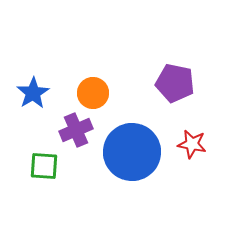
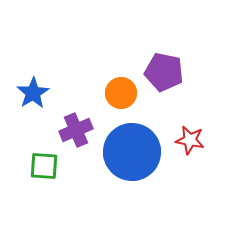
purple pentagon: moved 11 px left, 11 px up
orange circle: moved 28 px right
red star: moved 2 px left, 4 px up
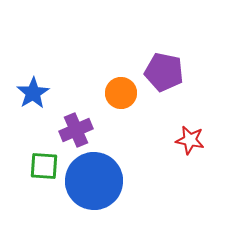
blue circle: moved 38 px left, 29 px down
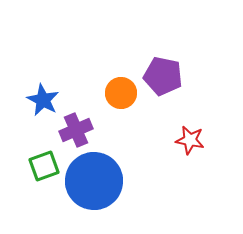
purple pentagon: moved 1 px left, 4 px down
blue star: moved 10 px right, 7 px down; rotated 12 degrees counterclockwise
green square: rotated 24 degrees counterclockwise
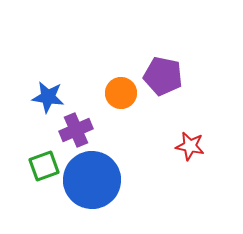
blue star: moved 5 px right, 3 px up; rotated 20 degrees counterclockwise
red star: moved 6 px down
blue circle: moved 2 px left, 1 px up
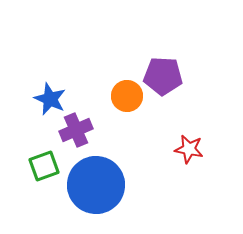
purple pentagon: rotated 9 degrees counterclockwise
orange circle: moved 6 px right, 3 px down
blue star: moved 2 px right, 2 px down; rotated 16 degrees clockwise
red star: moved 1 px left, 3 px down
blue circle: moved 4 px right, 5 px down
